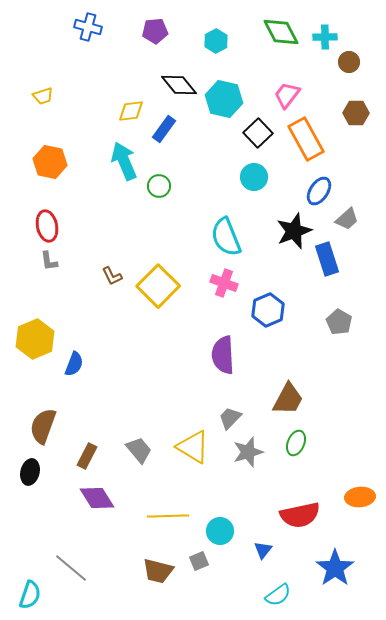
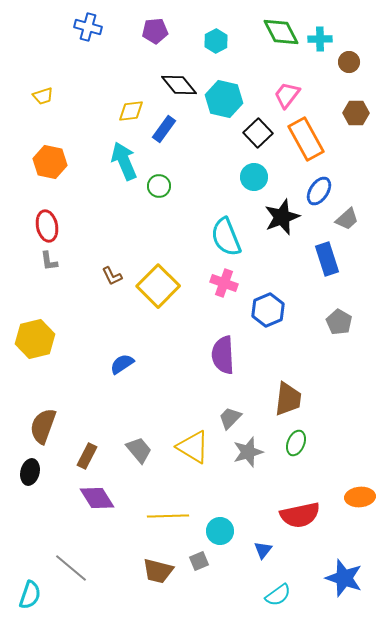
cyan cross at (325, 37): moved 5 px left, 2 px down
black star at (294, 231): moved 12 px left, 14 px up
yellow hexagon at (35, 339): rotated 9 degrees clockwise
blue semicircle at (74, 364): moved 48 px right; rotated 145 degrees counterclockwise
brown trapezoid at (288, 399): rotated 21 degrees counterclockwise
blue star at (335, 568): moved 9 px right, 10 px down; rotated 18 degrees counterclockwise
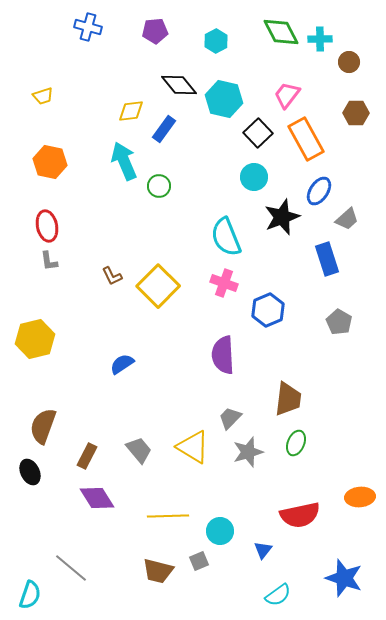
black ellipse at (30, 472): rotated 40 degrees counterclockwise
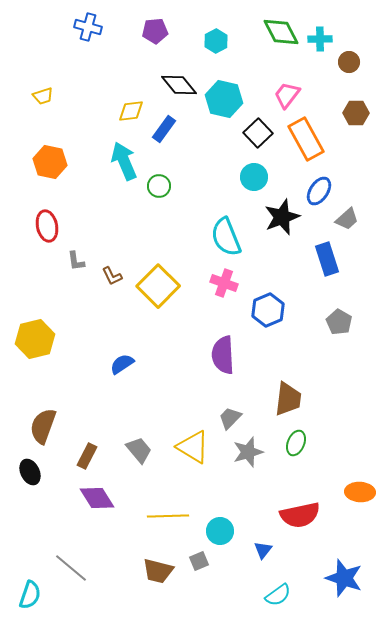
gray L-shape at (49, 261): moved 27 px right
orange ellipse at (360, 497): moved 5 px up; rotated 8 degrees clockwise
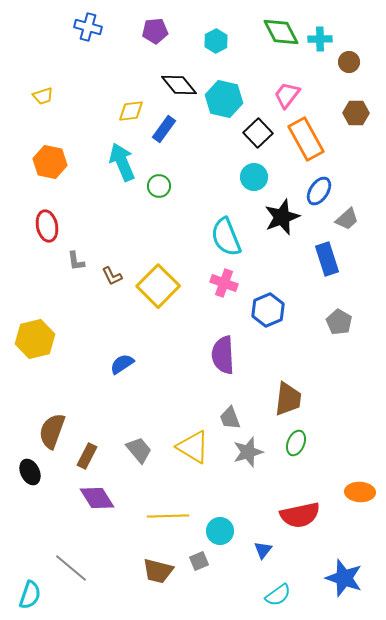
cyan arrow at (124, 161): moved 2 px left, 1 px down
gray trapezoid at (230, 418): rotated 65 degrees counterclockwise
brown semicircle at (43, 426): moved 9 px right, 5 px down
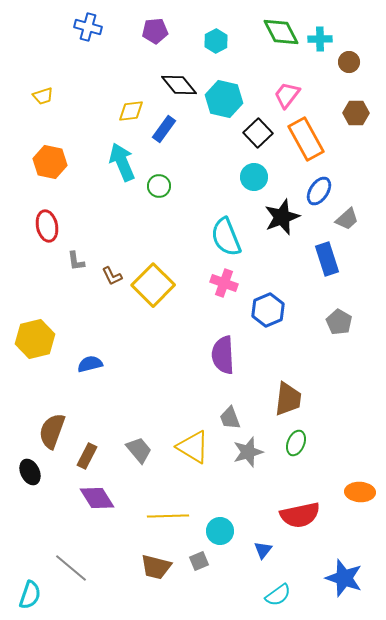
yellow square at (158, 286): moved 5 px left, 1 px up
blue semicircle at (122, 364): moved 32 px left; rotated 20 degrees clockwise
brown trapezoid at (158, 571): moved 2 px left, 4 px up
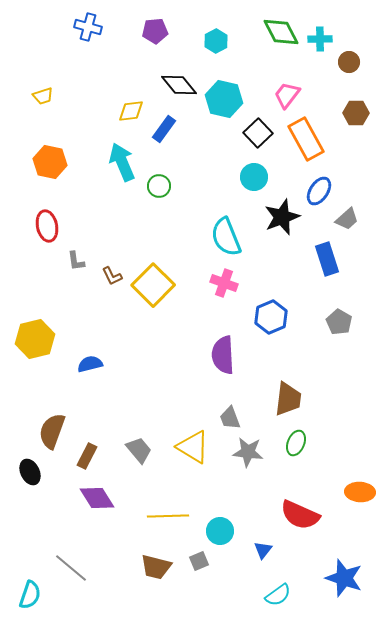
blue hexagon at (268, 310): moved 3 px right, 7 px down
gray star at (248, 452): rotated 24 degrees clockwise
red semicircle at (300, 515): rotated 36 degrees clockwise
